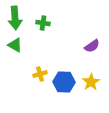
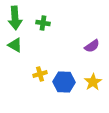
yellow star: moved 2 px right
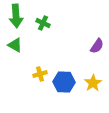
green arrow: moved 1 px right, 2 px up
green cross: rotated 16 degrees clockwise
purple semicircle: moved 5 px right; rotated 21 degrees counterclockwise
yellow star: moved 1 px down
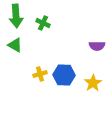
purple semicircle: rotated 56 degrees clockwise
blue hexagon: moved 7 px up
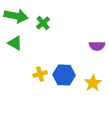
green arrow: rotated 75 degrees counterclockwise
green cross: rotated 24 degrees clockwise
green triangle: moved 2 px up
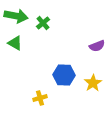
purple semicircle: rotated 21 degrees counterclockwise
yellow cross: moved 24 px down
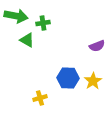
green cross: rotated 32 degrees clockwise
green triangle: moved 12 px right, 3 px up
blue hexagon: moved 4 px right, 3 px down
yellow star: moved 2 px up
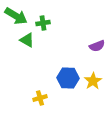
green arrow: rotated 20 degrees clockwise
